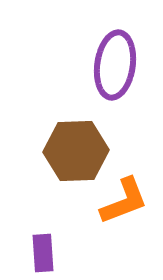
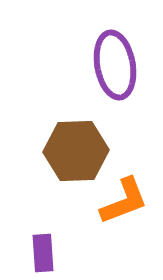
purple ellipse: rotated 18 degrees counterclockwise
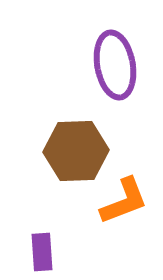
purple rectangle: moved 1 px left, 1 px up
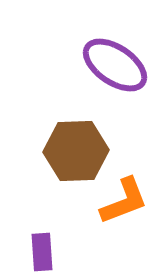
purple ellipse: rotated 46 degrees counterclockwise
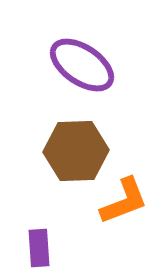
purple ellipse: moved 33 px left
purple rectangle: moved 3 px left, 4 px up
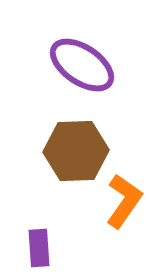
orange L-shape: rotated 34 degrees counterclockwise
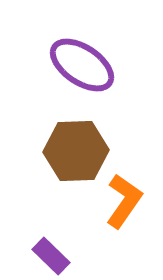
purple rectangle: moved 12 px right, 8 px down; rotated 42 degrees counterclockwise
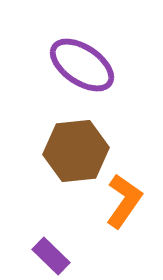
brown hexagon: rotated 4 degrees counterclockwise
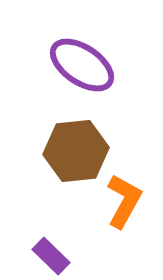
orange L-shape: rotated 6 degrees counterclockwise
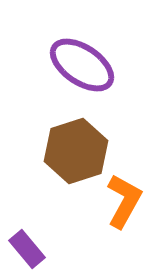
brown hexagon: rotated 12 degrees counterclockwise
purple rectangle: moved 24 px left, 7 px up; rotated 6 degrees clockwise
